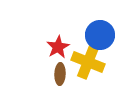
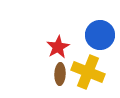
yellow cross: moved 10 px down
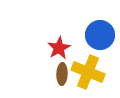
red star: moved 1 px right, 1 px down
brown ellipse: moved 2 px right
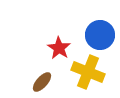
red star: rotated 10 degrees counterclockwise
brown ellipse: moved 20 px left, 8 px down; rotated 40 degrees clockwise
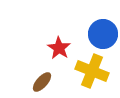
blue circle: moved 3 px right, 1 px up
yellow cross: moved 4 px right, 1 px up
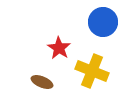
blue circle: moved 12 px up
brown ellipse: rotated 70 degrees clockwise
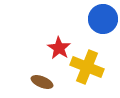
blue circle: moved 3 px up
yellow cross: moved 5 px left, 4 px up
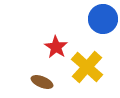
red star: moved 3 px left, 1 px up
yellow cross: rotated 20 degrees clockwise
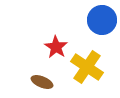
blue circle: moved 1 px left, 1 px down
yellow cross: rotated 8 degrees counterclockwise
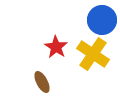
yellow cross: moved 6 px right, 13 px up
brown ellipse: rotated 40 degrees clockwise
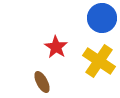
blue circle: moved 2 px up
yellow cross: moved 6 px right, 7 px down
